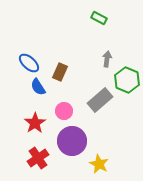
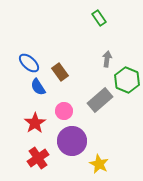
green rectangle: rotated 28 degrees clockwise
brown rectangle: rotated 60 degrees counterclockwise
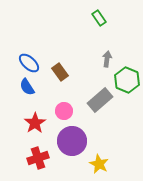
blue semicircle: moved 11 px left
red cross: rotated 15 degrees clockwise
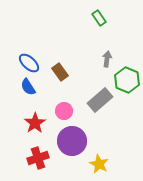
blue semicircle: moved 1 px right
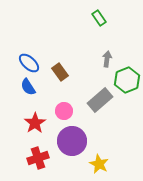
green hexagon: rotated 15 degrees clockwise
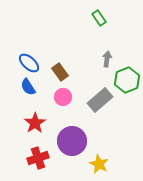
pink circle: moved 1 px left, 14 px up
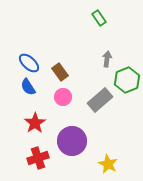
yellow star: moved 9 px right
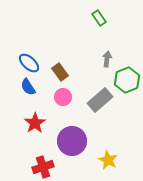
red cross: moved 5 px right, 9 px down
yellow star: moved 4 px up
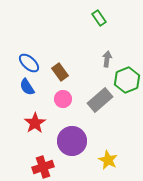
blue semicircle: moved 1 px left
pink circle: moved 2 px down
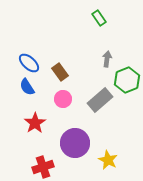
purple circle: moved 3 px right, 2 px down
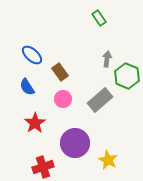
blue ellipse: moved 3 px right, 8 px up
green hexagon: moved 4 px up; rotated 15 degrees counterclockwise
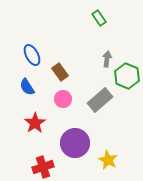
blue ellipse: rotated 20 degrees clockwise
